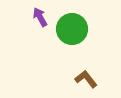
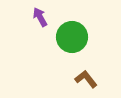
green circle: moved 8 px down
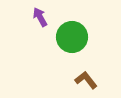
brown L-shape: moved 1 px down
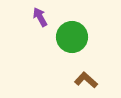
brown L-shape: rotated 10 degrees counterclockwise
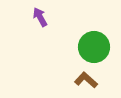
green circle: moved 22 px right, 10 px down
